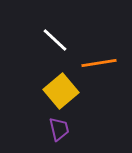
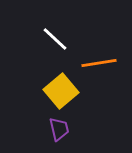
white line: moved 1 px up
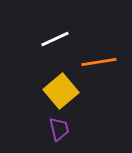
white line: rotated 68 degrees counterclockwise
orange line: moved 1 px up
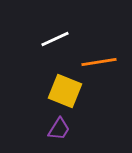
yellow square: moved 4 px right; rotated 28 degrees counterclockwise
purple trapezoid: rotated 45 degrees clockwise
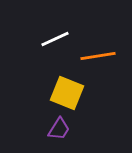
orange line: moved 1 px left, 6 px up
yellow square: moved 2 px right, 2 px down
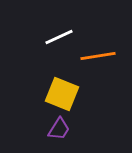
white line: moved 4 px right, 2 px up
yellow square: moved 5 px left, 1 px down
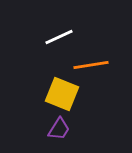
orange line: moved 7 px left, 9 px down
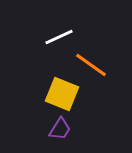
orange line: rotated 44 degrees clockwise
purple trapezoid: moved 1 px right
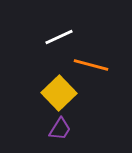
orange line: rotated 20 degrees counterclockwise
yellow square: moved 3 px left, 1 px up; rotated 24 degrees clockwise
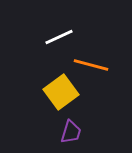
yellow square: moved 2 px right, 1 px up; rotated 8 degrees clockwise
purple trapezoid: moved 11 px right, 3 px down; rotated 15 degrees counterclockwise
